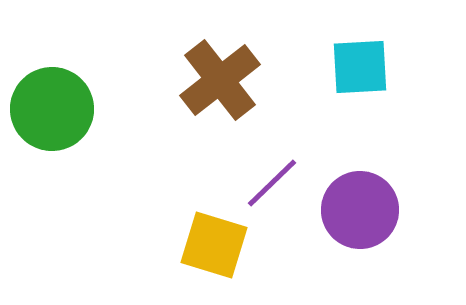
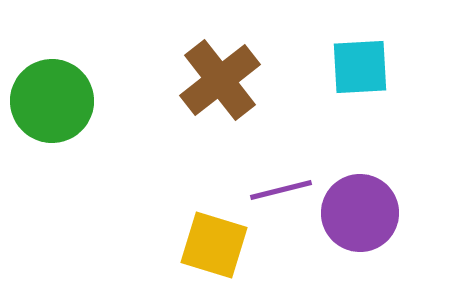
green circle: moved 8 px up
purple line: moved 9 px right, 7 px down; rotated 30 degrees clockwise
purple circle: moved 3 px down
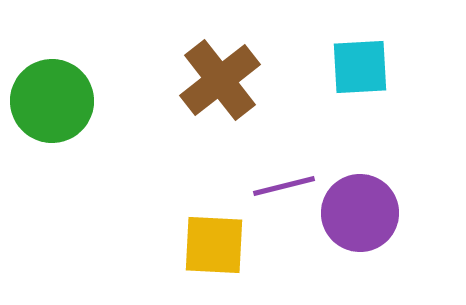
purple line: moved 3 px right, 4 px up
yellow square: rotated 14 degrees counterclockwise
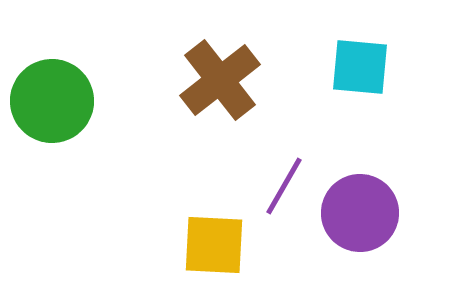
cyan square: rotated 8 degrees clockwise
purple line: rotated 46 degrees counterclockwise
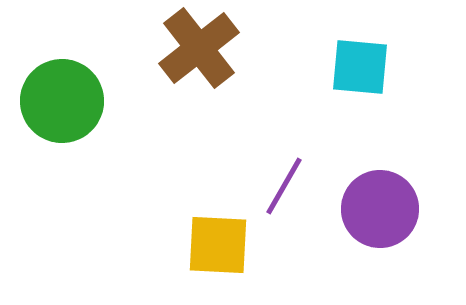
brown cross: moved 21 px left, 32 px up
green circle: moved 10 px right
purple circle: moved 20 px right, 4 px up
yellow square: moved 4 px right
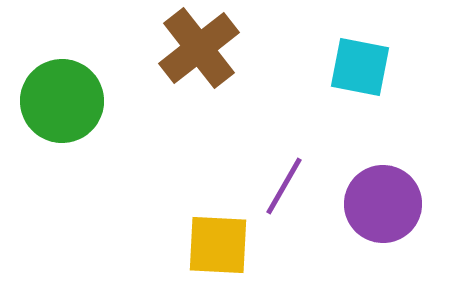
cyan square: rotated 6 degrees clockwise
purple circle: moved 3 px right, 5 px up
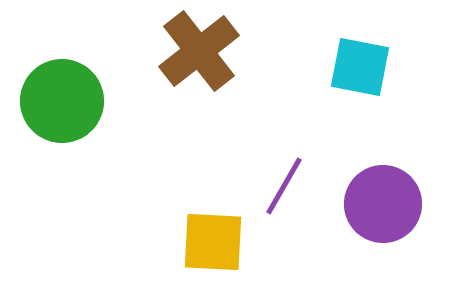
brown cross: moved 3 px down
yellow square: moved 5 px left, 3 px up
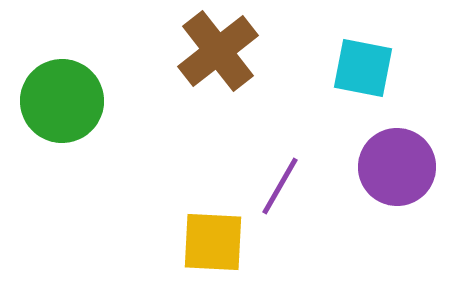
brown cross: moved 19 px right
cyan square: moved 3 px right, 1 px down
purple line: moved 4 px left
purple circle: moved 14 px right, 37 px up
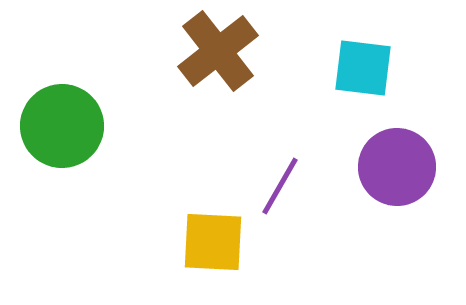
cyan square: rotated 4 degrees counterclockwise
green circle: moved 25 px down
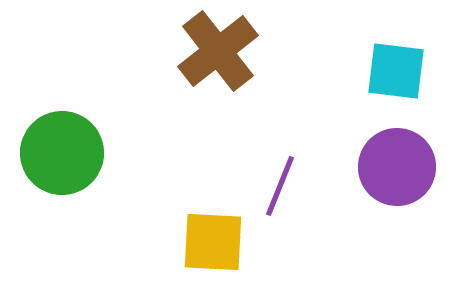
cyan square: moved 33 px right, 3 px down
green circle: moved 27 px down
purple line: rotated 8 degrees counterclockwise
